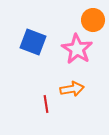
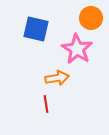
orange circle: moved 2 px left, 2 px up
blue square: moved 3 px right, 13 px up; rotated 8 degrees counterclockwise
orange arrow: moved 15 px left, 11 px up
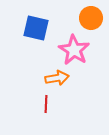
blue square: moved 1 px up
pink star: moved 3 px left, 1 px down
red line: rotated 12 degrees clockwise
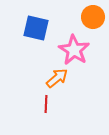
orange circle: moved 2 px right, 1 px up
orange arrow: rotated 30 degrees counterclockwise
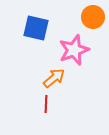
pink star: rotated 20 degrees clockwise
orange arrow: moved 3 px left
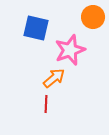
pink star: moved 4 px left
